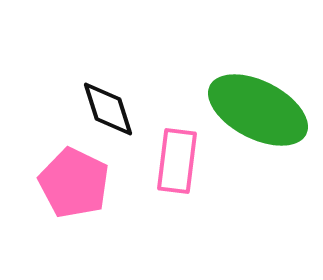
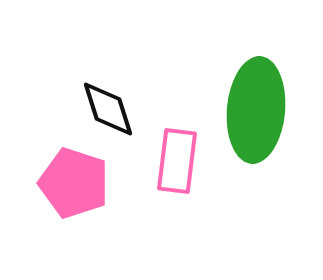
green ellipse: moved 2 px left; rotated 68 degrees clockwise
pink pentagon: rotated 8 degrees counterclockwise
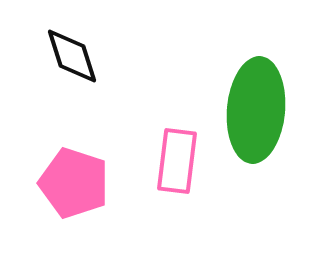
black diamond: moved 36 px left, 53 px up
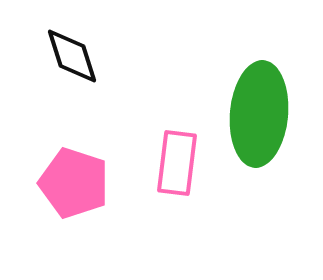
green ellipse: moved 3 px right, 4 px down
pink rectangle: moved 2 px down
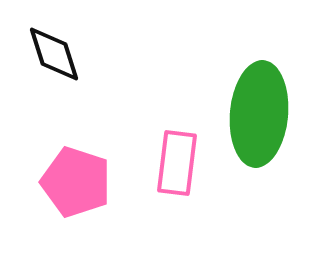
black diamond: moved 18 px left, 2 px up
pink pentagon: moved 2 px right, 1 px up
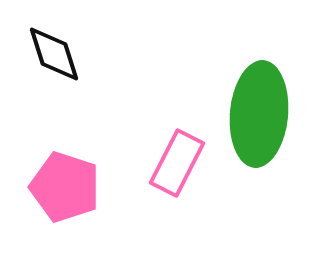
pink rectangle: rotated 20 degrees clockwise
pink pentagon: moved 11 px left, 5 px down
